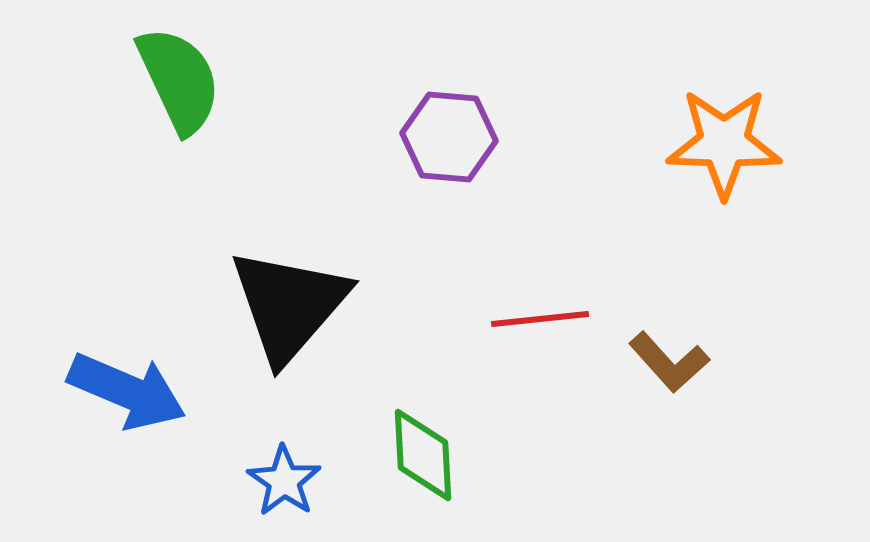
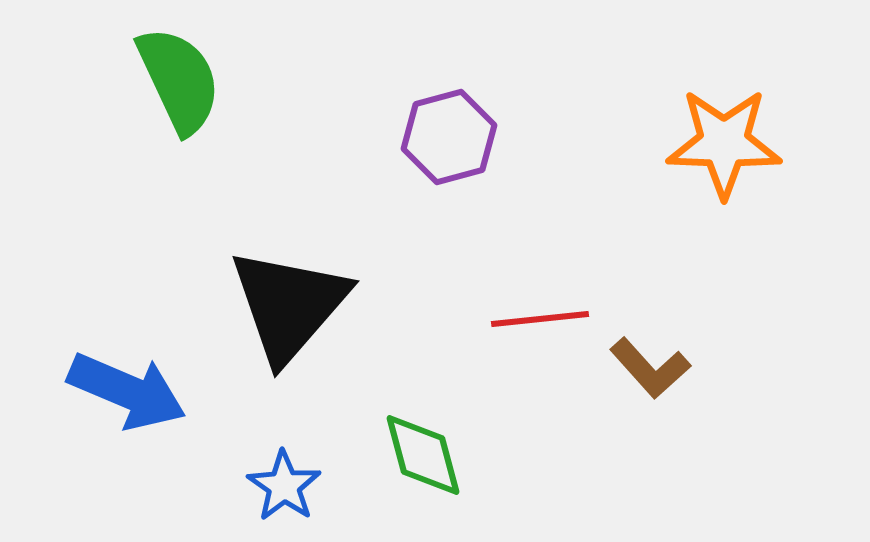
purple hexagon: rotated 20 degrees counterclockwise
brown L-shape: moved 19 px left, 6 px down
green diamond: rotated 12 degrees counterclockwise
blue star: moved 5 px down
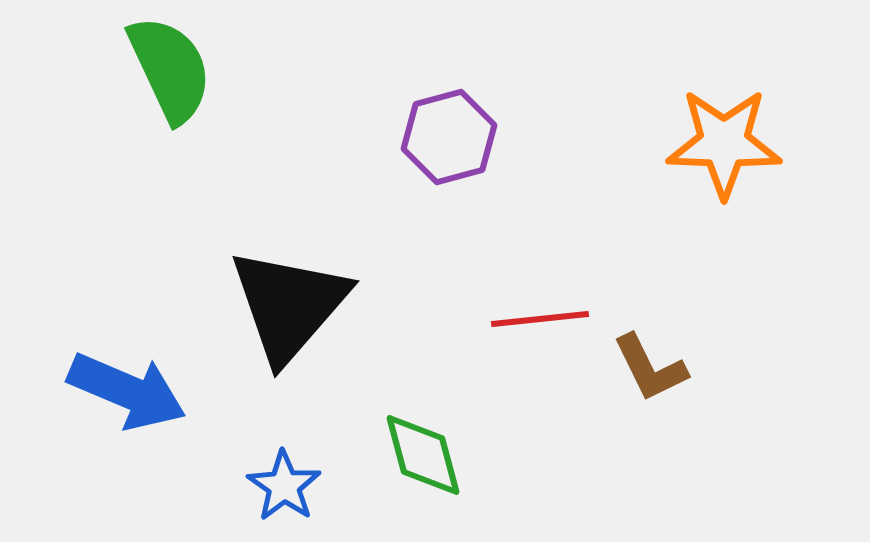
green semicircle: moved 9 px left, 11 px up
brown L-shape: rotated 16 degrees clockwise
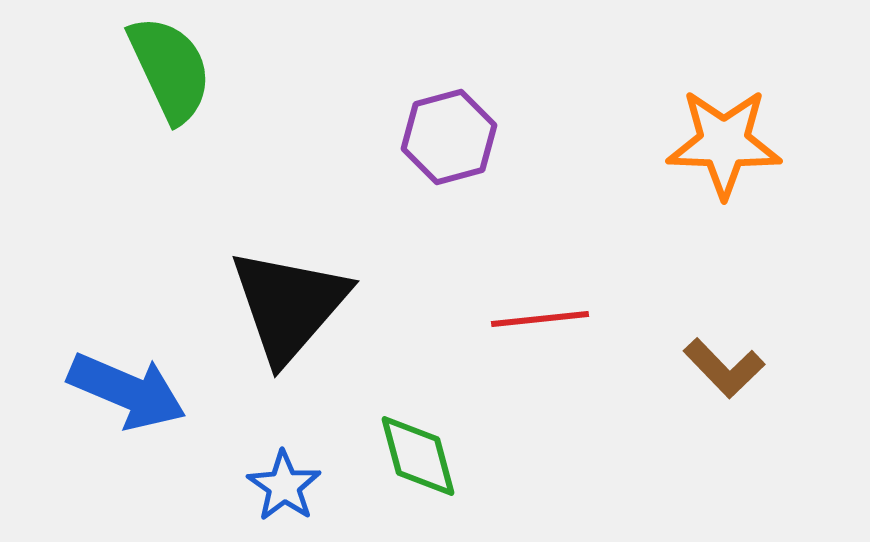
brown L-shape: moved 74 px right; rotated 18 degrees counterclockwise
green diamond: moved 5 px left, 1 px down
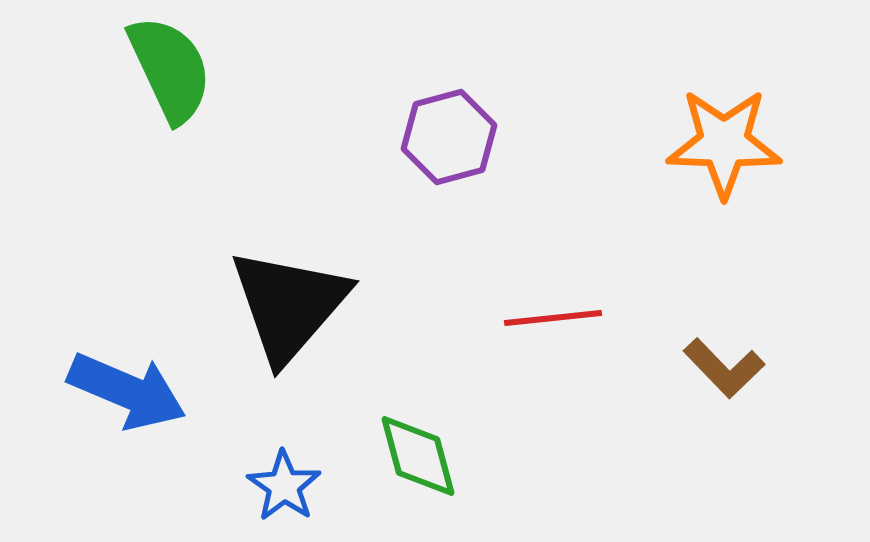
red line: moved 13 px right, 1 px up
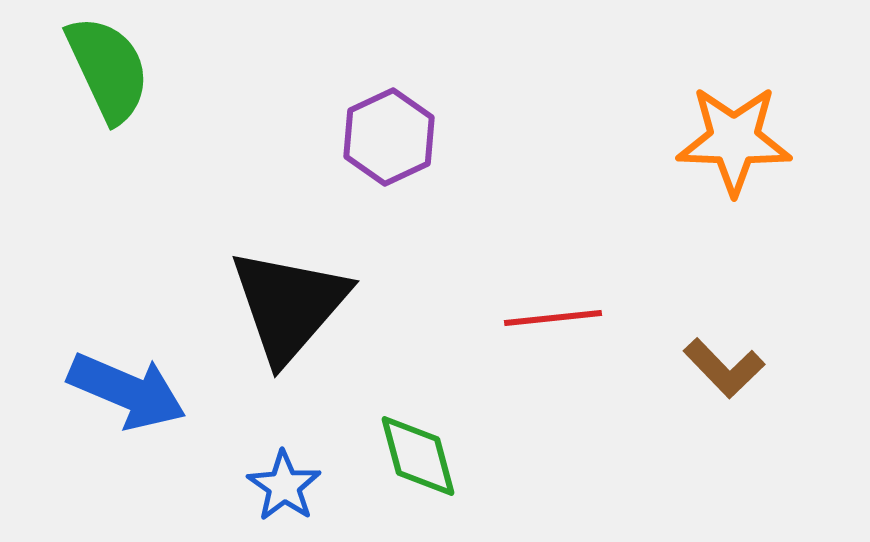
green semicircle: moved 62 px left
purple hexagon: moved 60 px left; rotated 10 degrees counterclockwise
orange star: moved 10 px right, 3 px up
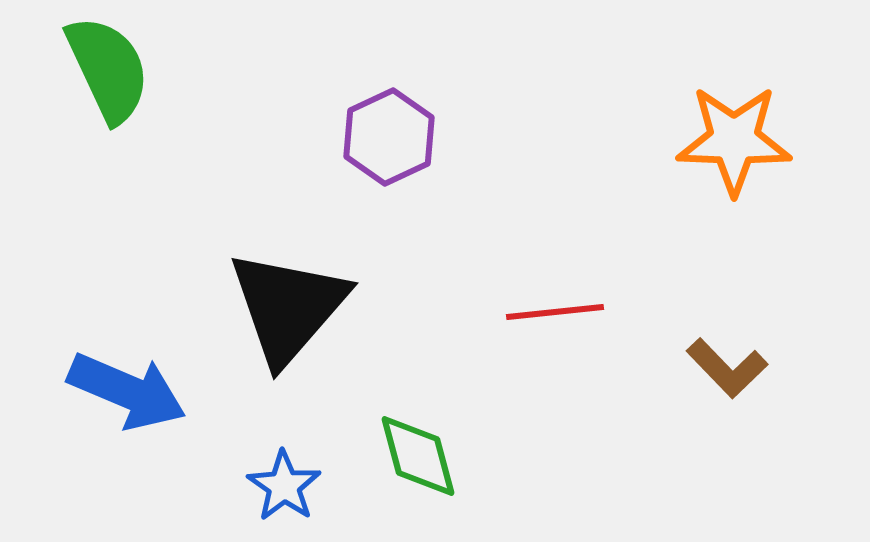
black triangle: moved 1 px left, 2 px down
red line: moved 2 px right, 6 px up
brown L-shape: moved 3 px right
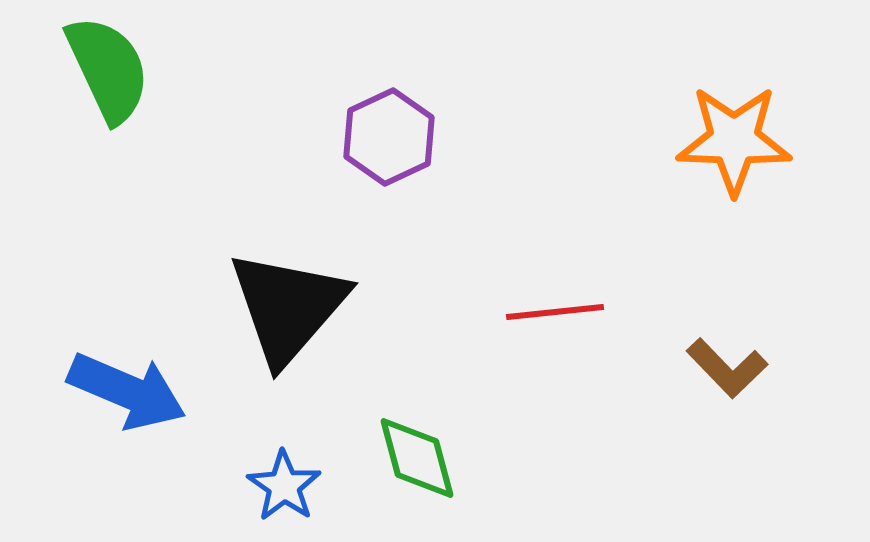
green diamond: moved 1 px left, 2 px down
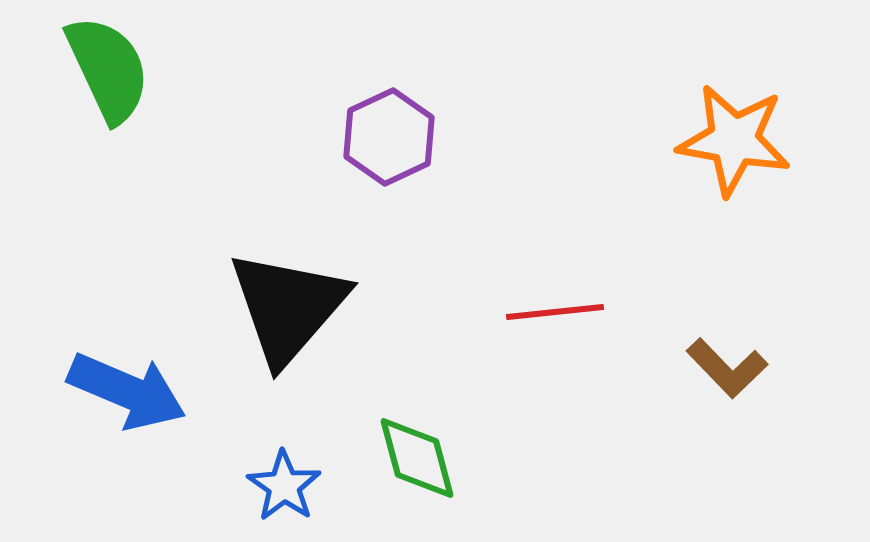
orange star: rotated 8 degrees clockwise
